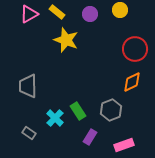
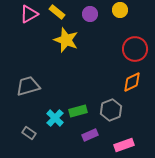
gray trapezoid: rotated 75 degrees clockwise
green rectangle: rotated 72 degrees counterclockwise
purple rectangle: moved 2 px up; rotated 35 degrees clockwise
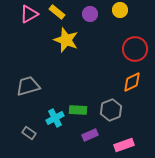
green rectangle: moved 1 px up; rotated 18 degrees clockwise
cyan cross: rotated 18 degrees clockwise
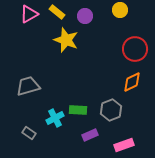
purple circle: moved 5 px left, 2 px down
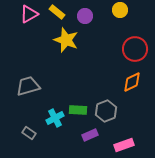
gray hexagon: moved 5 px left, 1 px down
